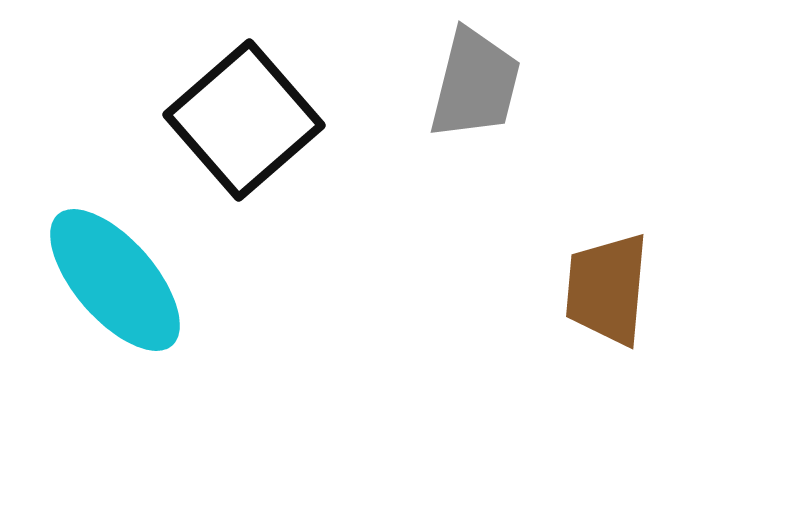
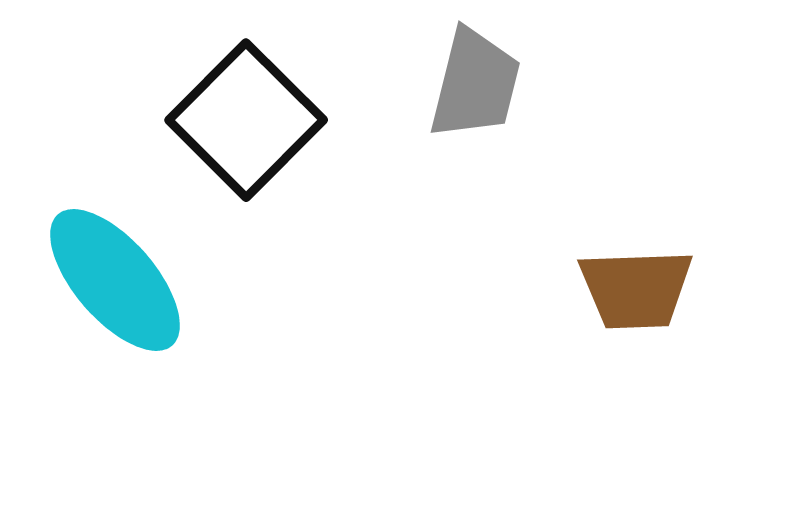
black square: moved 2 px right; rotated 4 degrees counterclockwise
brown trapezoid: moved 29 px right; rotated 97 degrees counterclockwise
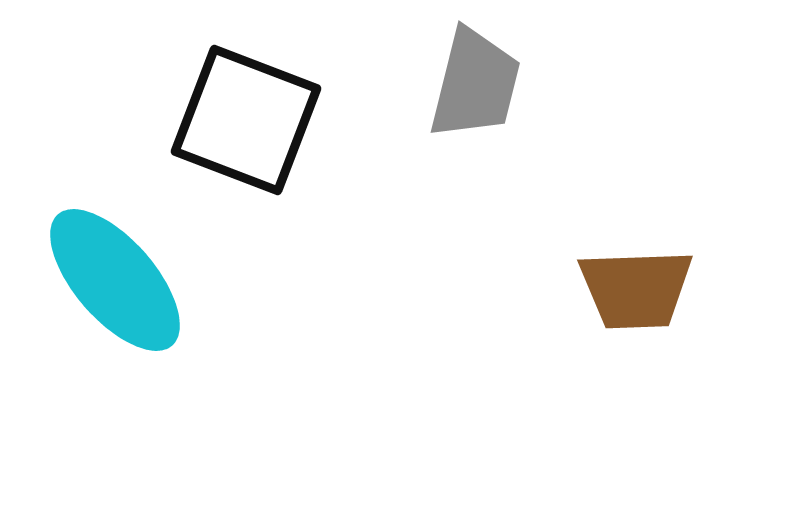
black square: rotated 24 degrees counterclockwise
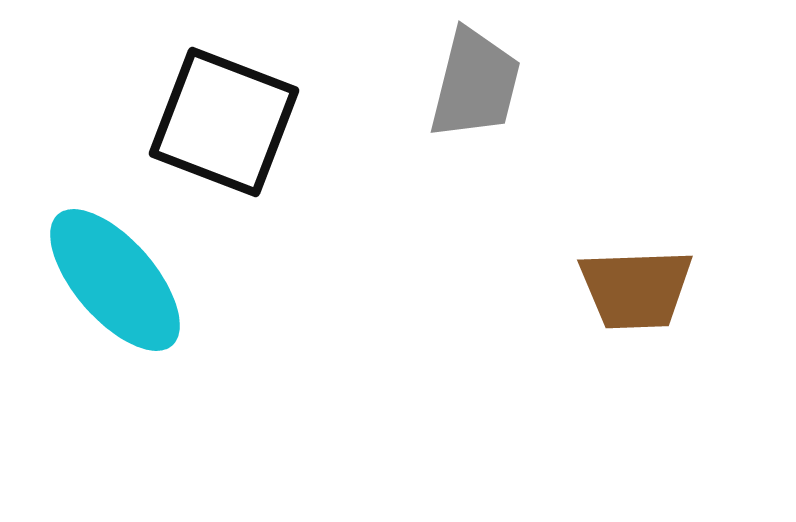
black square: moved 22 px left, 2 px down
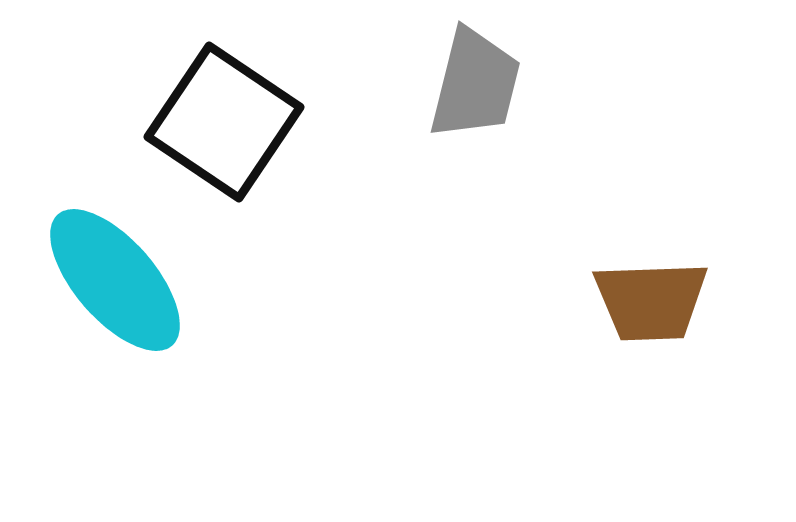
black square: rotated 13 degrees clockwise
brown trapezoid: moved 15 px right, 12 px down
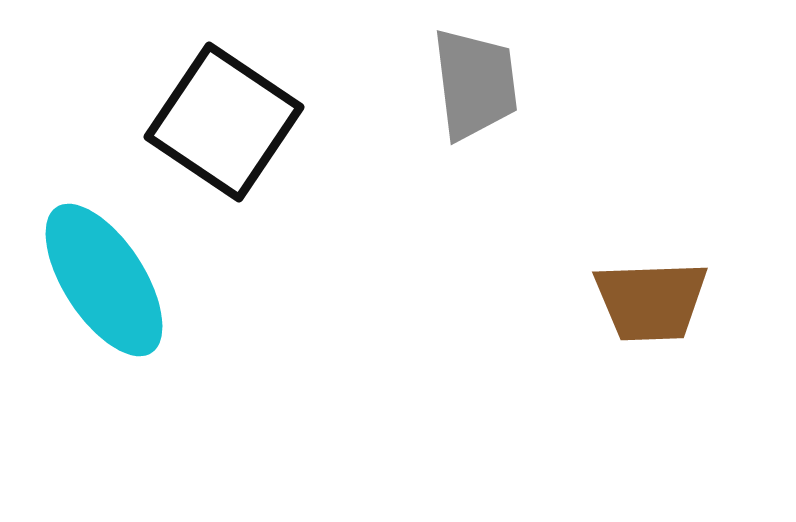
gray trapezoid: rotated 21 degrees counterclockwise
cyan ellipse: moved 11 px left; rotated 8 degrees clockwise
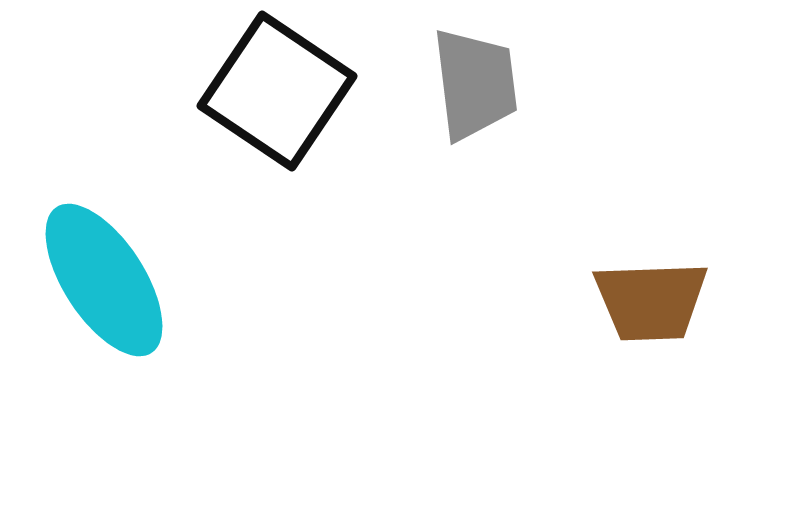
black square: moved 53 px right, 31 px up
